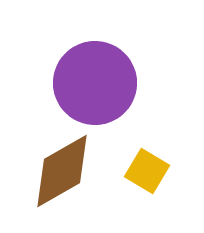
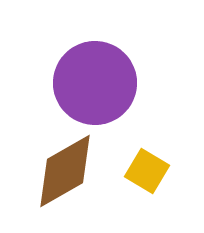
brown diamond: moved 3 px right
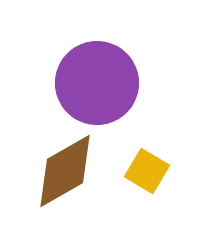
purple circle: moved 2 px right
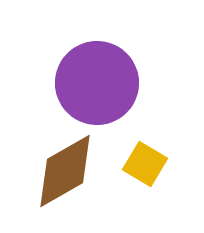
yellow square: moved 2 px left, 7 px up
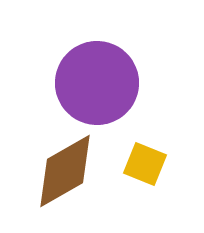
yellow square: rotated 9 degrees counterclockwise
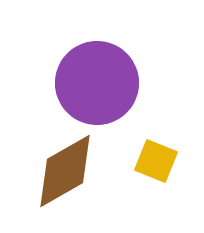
yellow square: moved 11 px right, 3 px up
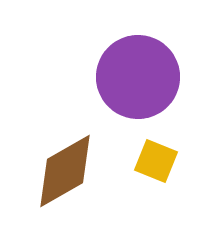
purple circle: moved 41 px right, 6 px up
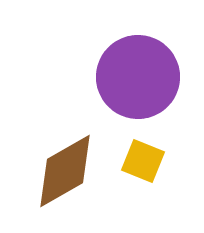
yellow square: moved 13 px left
